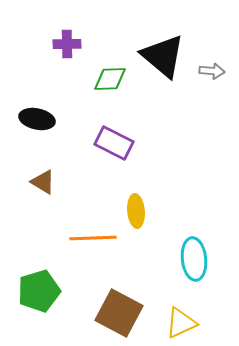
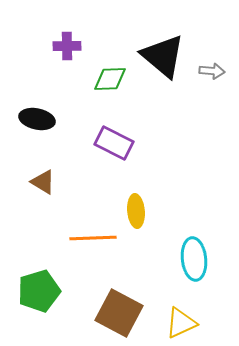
purple cross: moved 2 px down
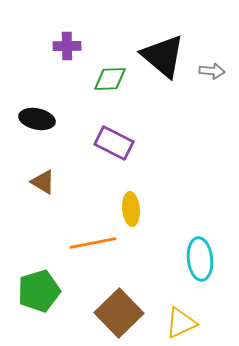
yellow ellipse: moved 5 px left, 2 px up
orange line: moved 5 px down; rotated 9 degrees counterclockwise
cyan ellipse: moved 6 px right
brown square: rotated 18 degrees clockwise
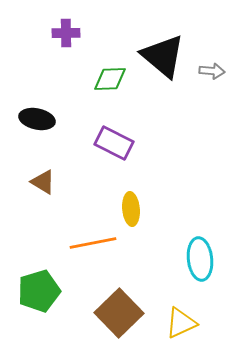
purple cross: moved 1 px left, 13 px up
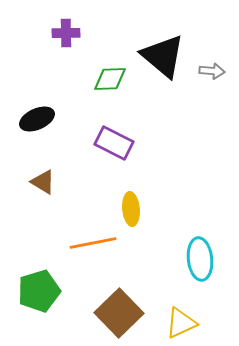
black ellipse: rotated 36 degrees counterclockwise
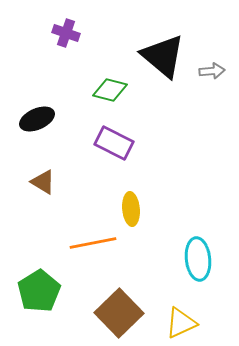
purple cross: rotated 20 degrees clockwise
gray arrow: rotated 10 degrees counterclockwise
green diamond: moved 11 px down; rotated 16 degrees clockwise
cyan ellipse: moved 2 px left
green pentagon: rotated 15 degrees counterclockwise
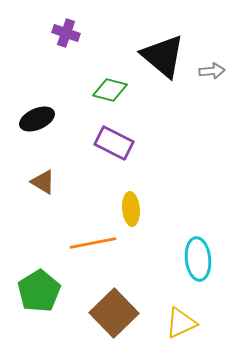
brown square: moved 5 px left
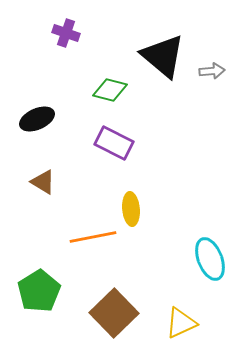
orange line: moved 6 px up
cyan ellipse: moved 12 px right; rotated 15 degrees counterclockwise
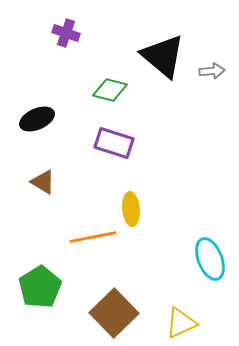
purple rectangle: rotated 9 degrees counterclockwise
green pentagon: moved 1 px right, 4 px up
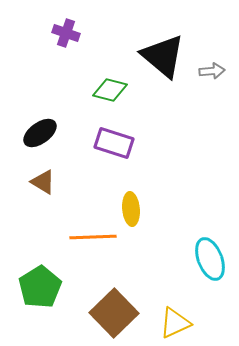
black ellipse: moved 3 px right, 14 px down; rotated 12 degrees counterclockwise
orange line: rotated 9 degrees clockwise
yellow triangle: moved 6 px left
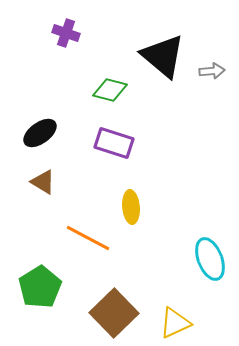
yellow ellipse: moved 2 px up
orange line: moved 5 px left, 1 px down; rotated 30 degrees clockwise
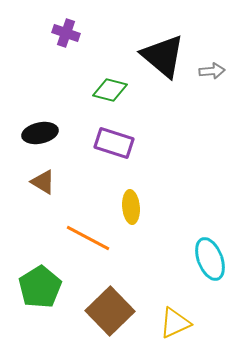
black ellipse: rotated 24 degrees clockwise
brown square: moved 4 px left, 2 px up
